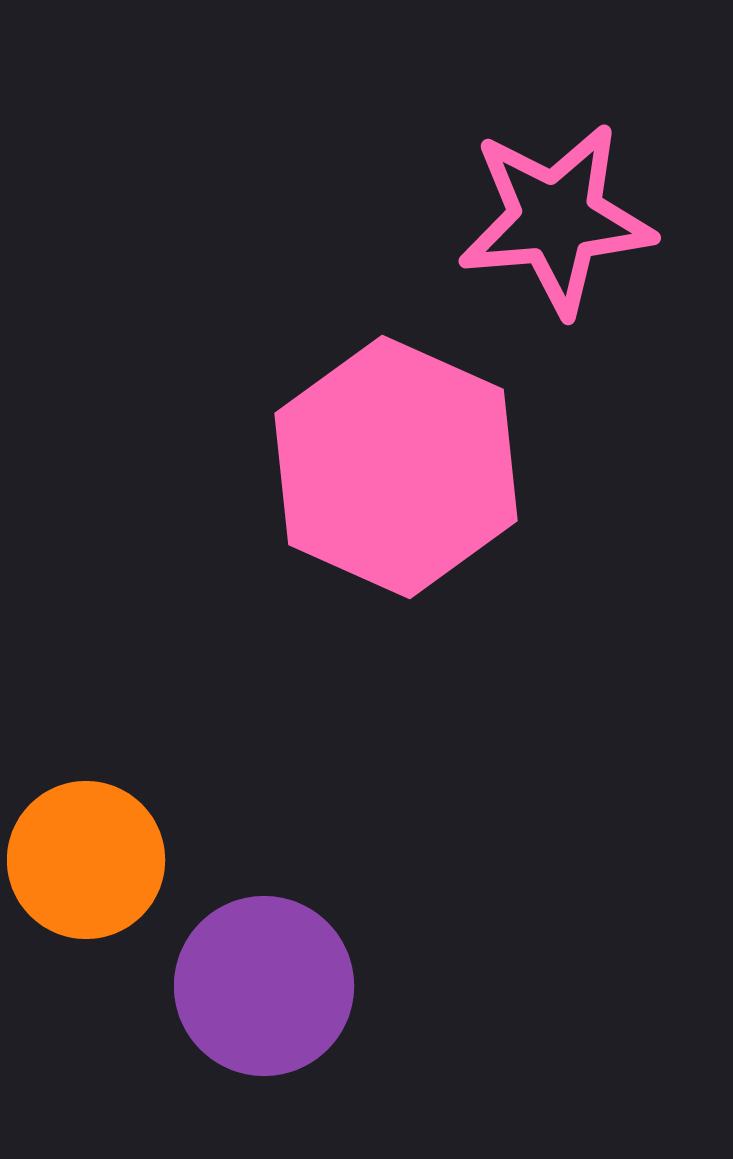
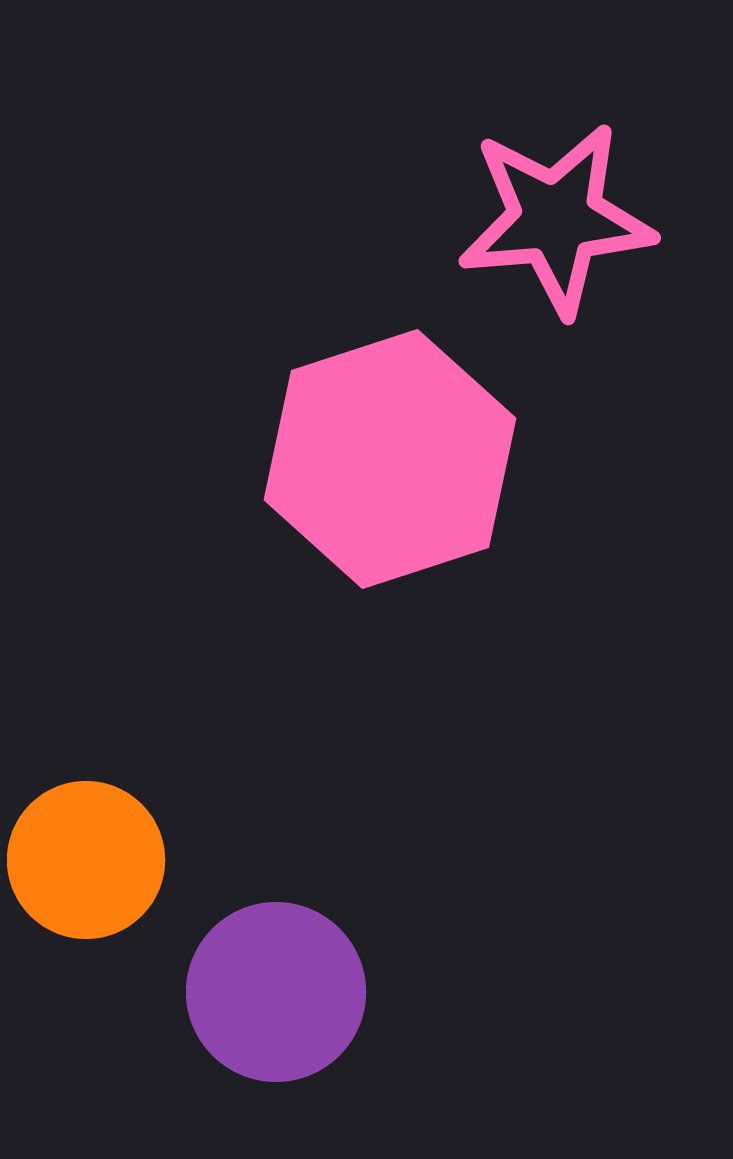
pink hexagon: moved 6 px left, 8 px up; rotated 18 degrees clockwise
purple circle: moved 12 px right, 6 px down
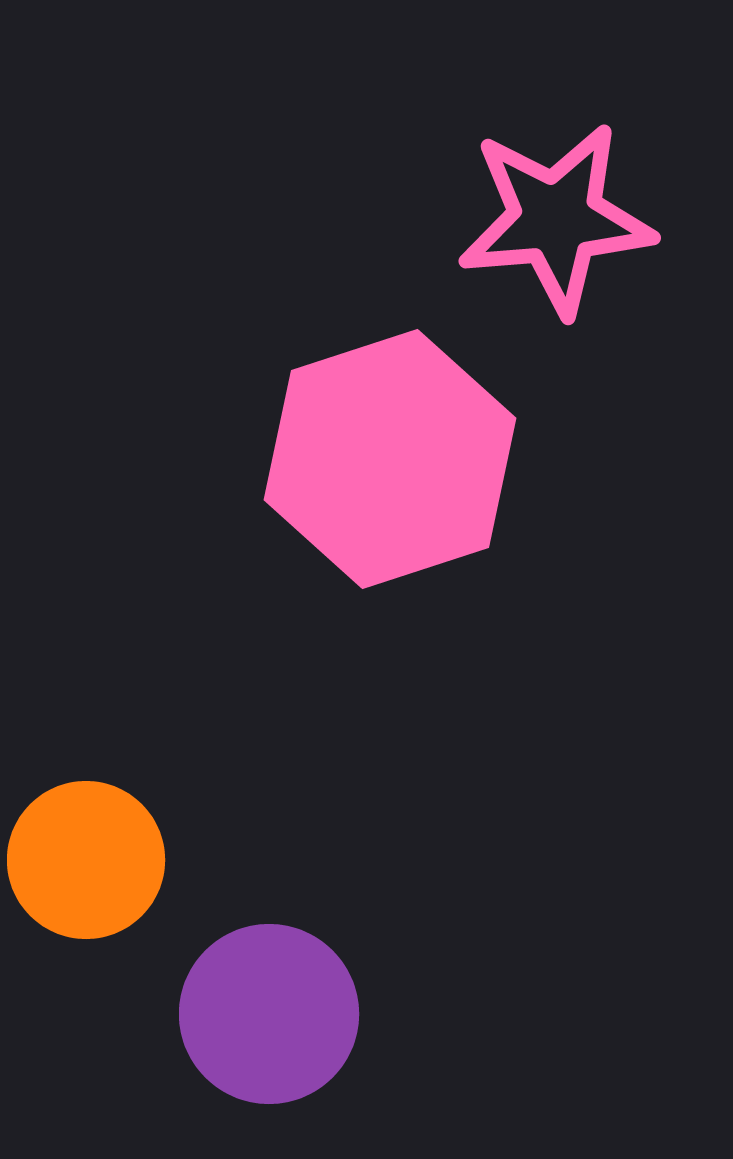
purple circle: moved 7 px left, 22 px down
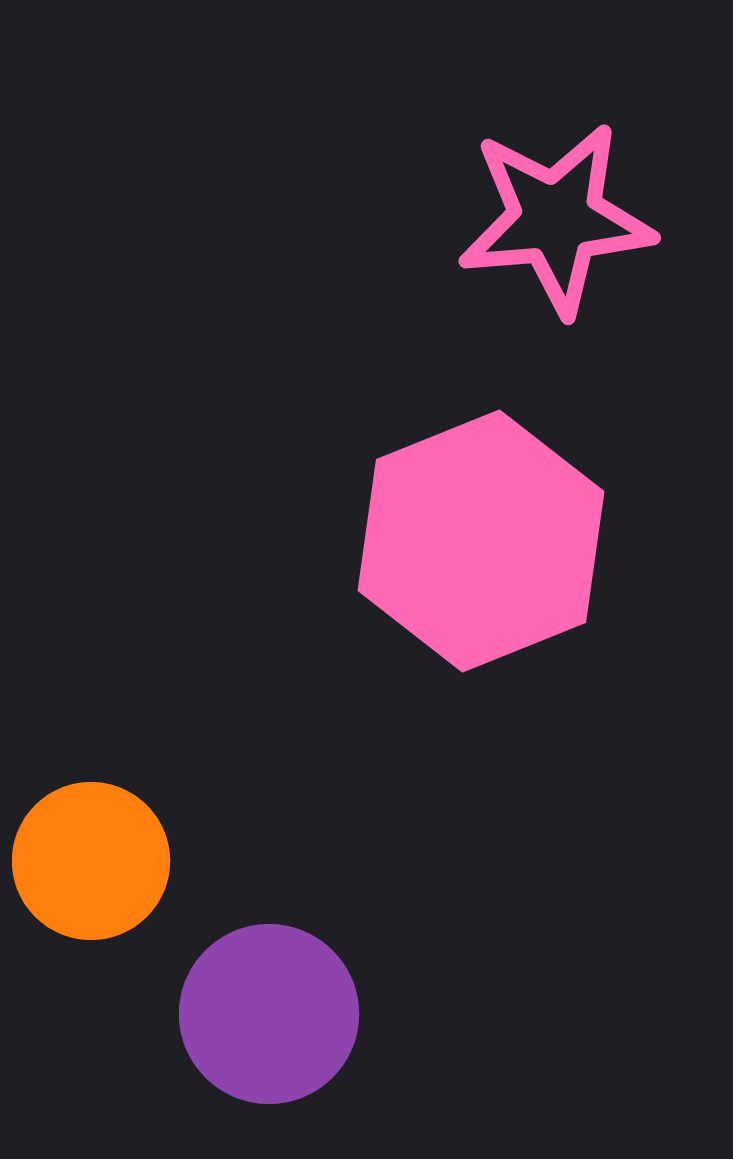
pink hexagon: moved 91 px right, 82 px down; rotated 4 degrees counterclockwise
orange circle: moved 5 px right, 1 px down
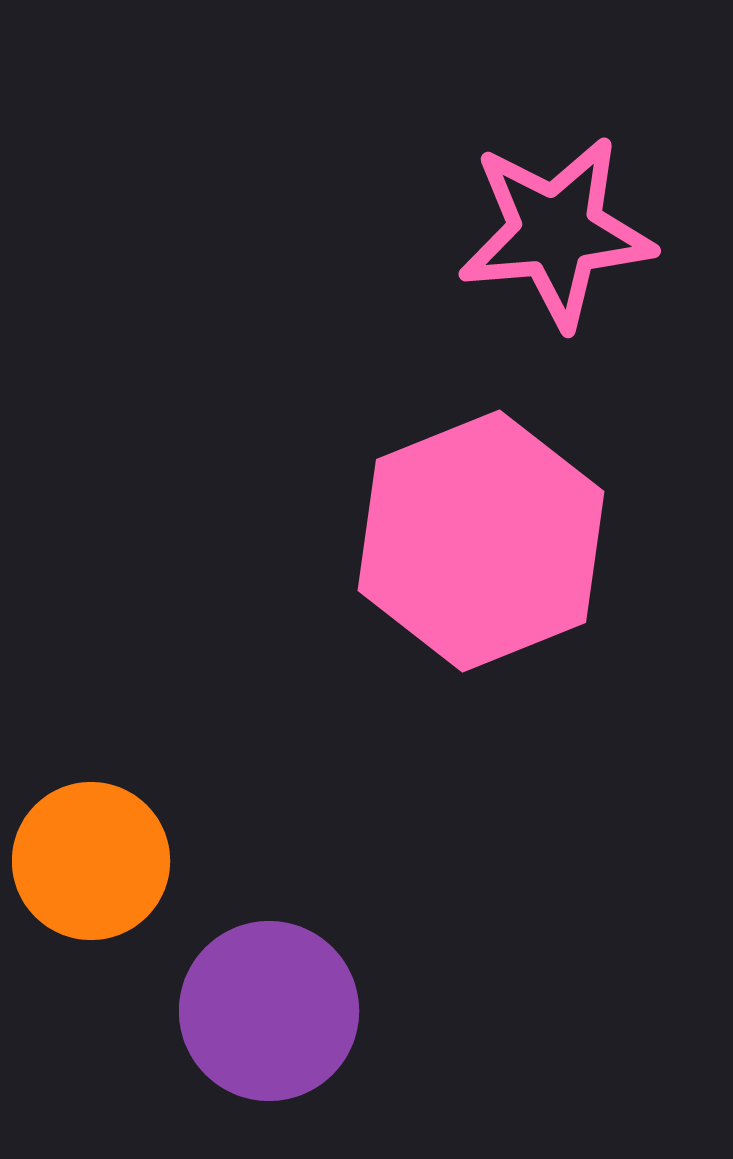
pink star: moved 13 px down
purple circle: moved 3 px up
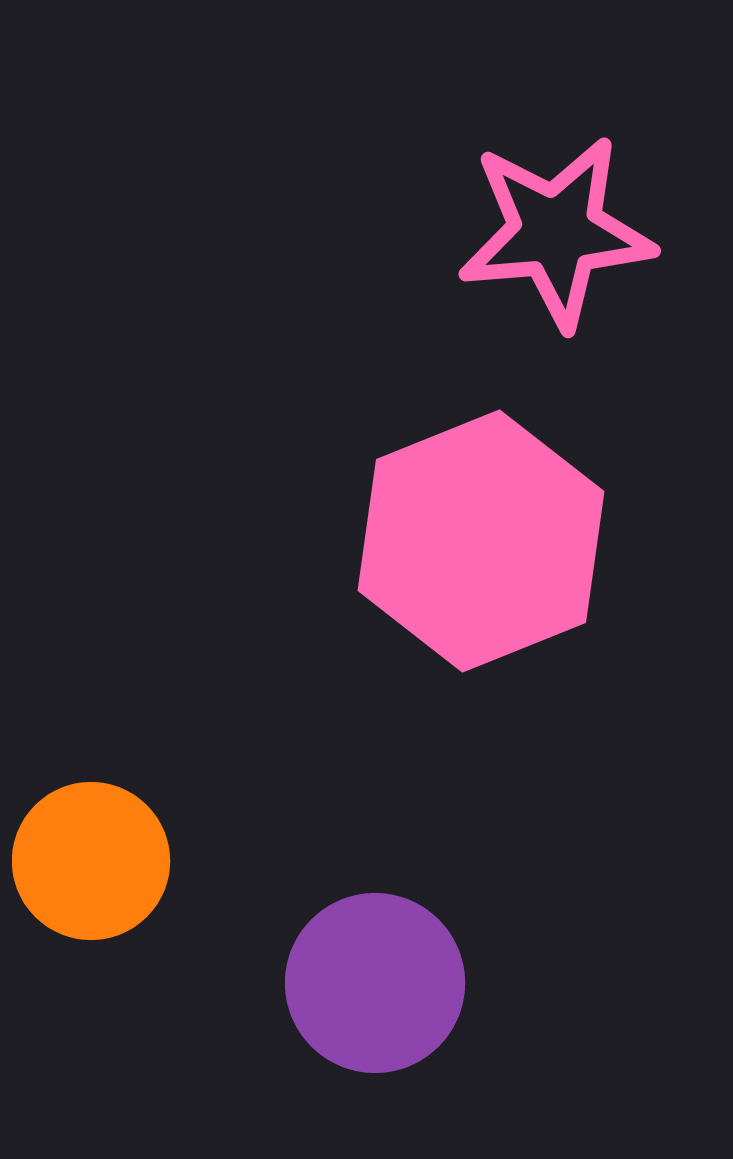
purple circle: moved 106 px right, 28 px up
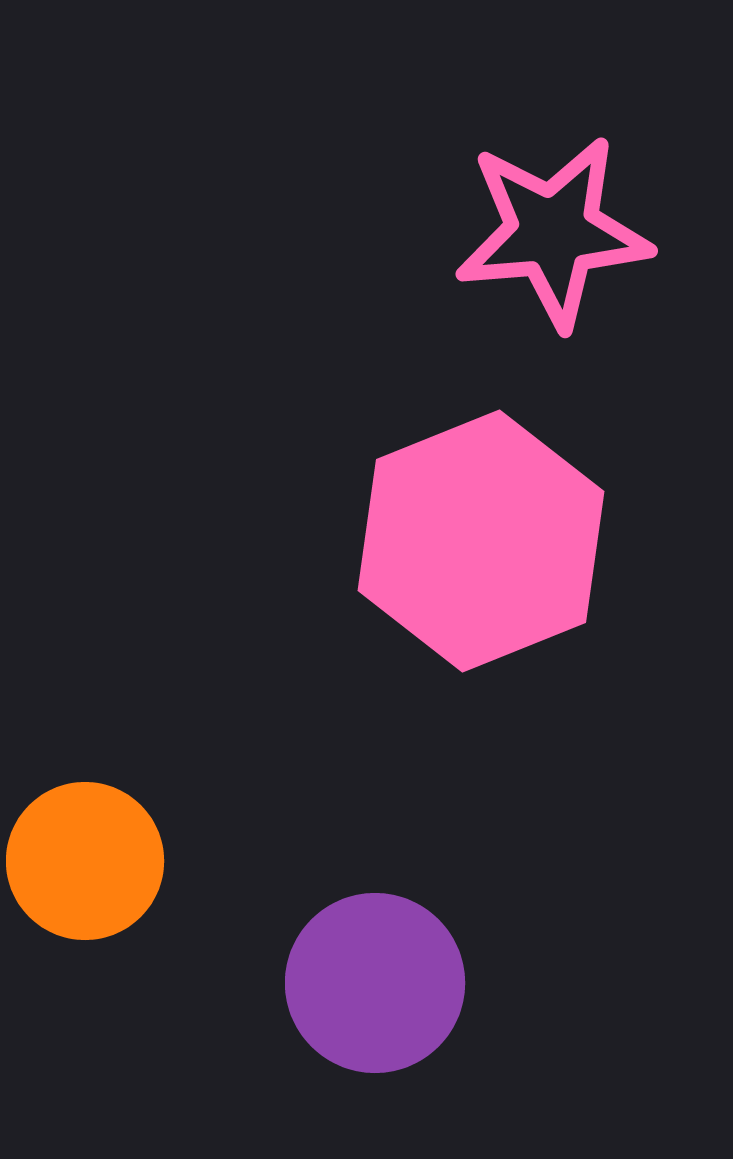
pink star: moved 3 px left
orange circle: moved 6 px left
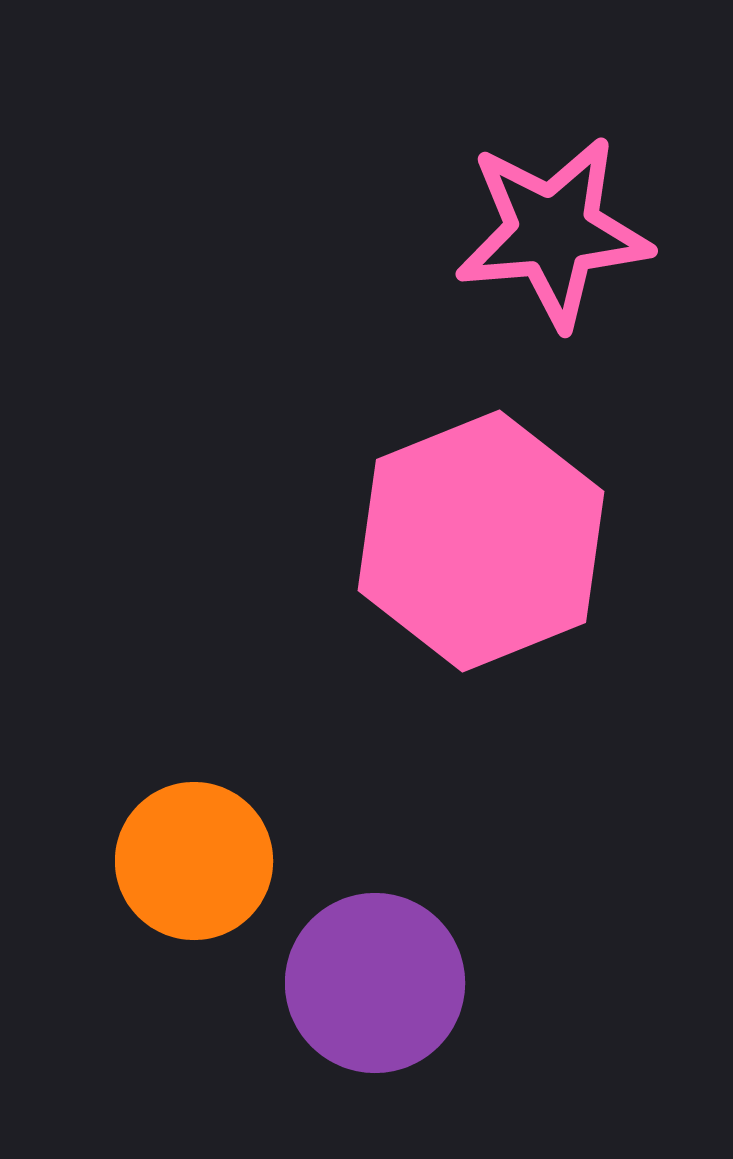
orange circle: moved 109 px right
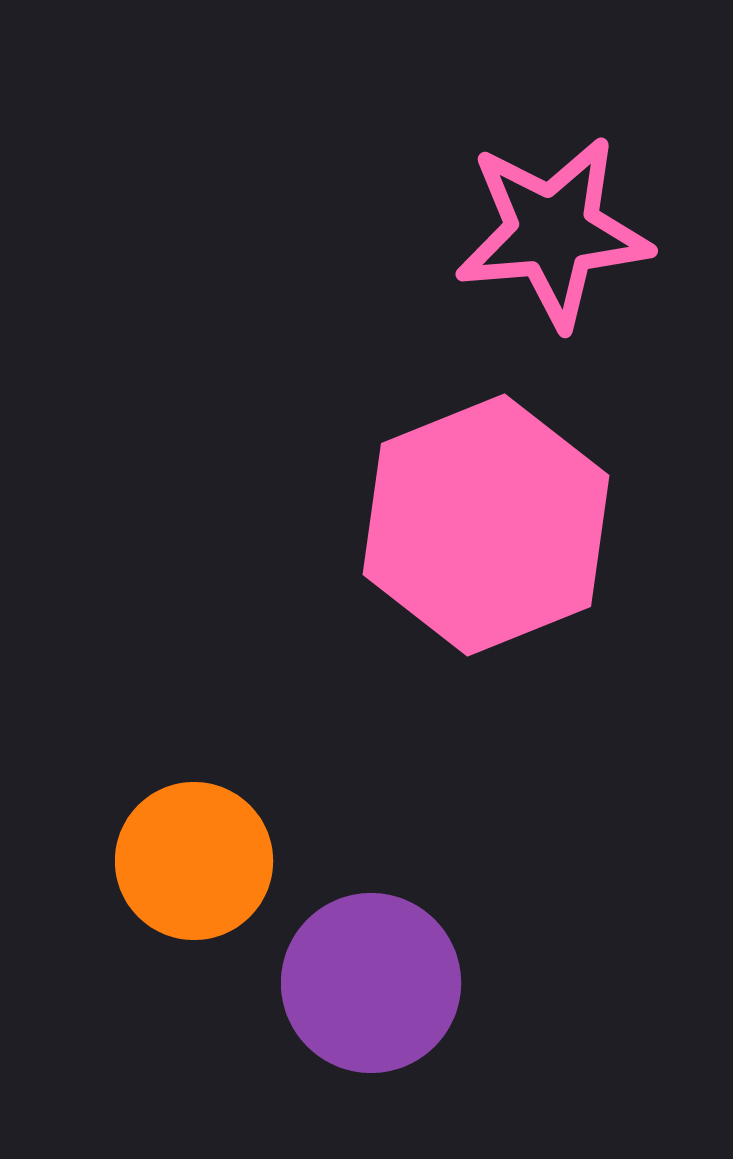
pink hexagon: moved 5 px right, 16 px up
purple circle: moved 4 px left
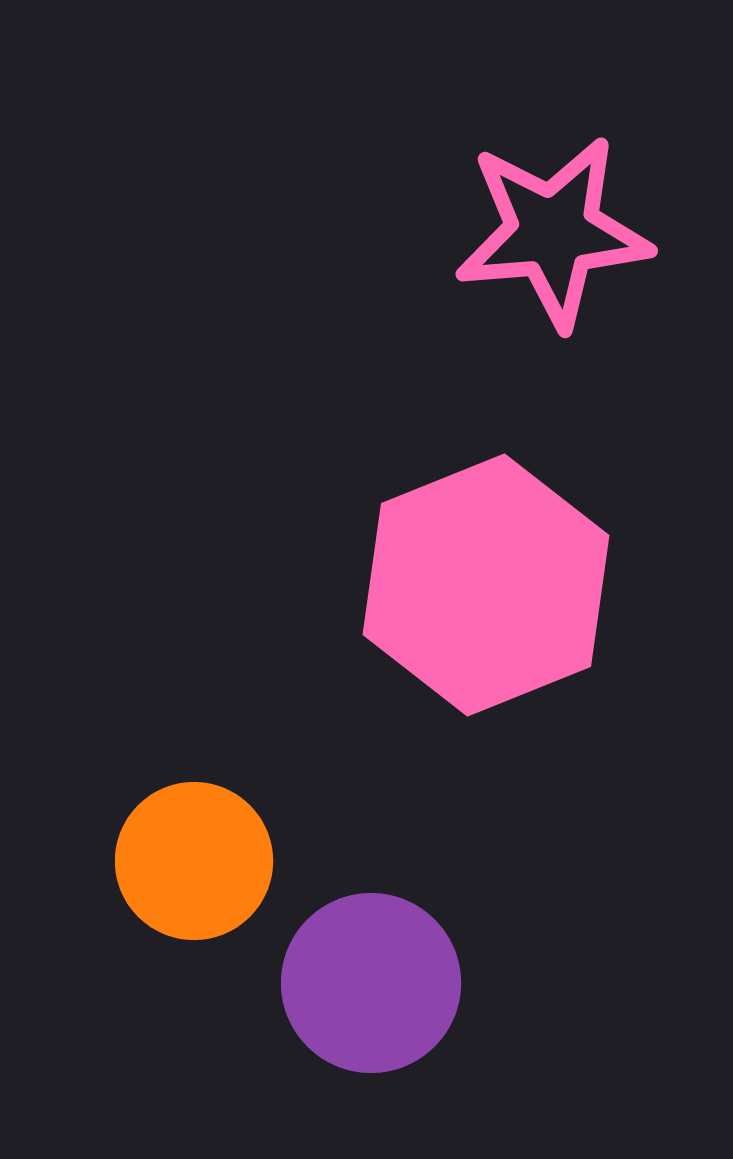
pink hexagon: moved 60 px down
